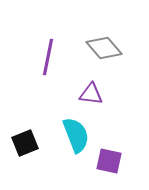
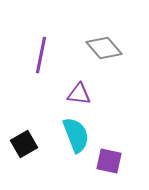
purple line: moved 7 px left, 2 px up
purple triangle: moved 12 px left
black square: moved 1 px left, 1 px down; rotated 8 degrees counterclockwise
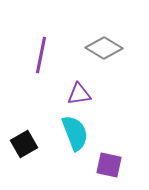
gray diamond: rotated 18 degrees counterclockwise
purple triangle: rotated 15 degrees counterclockwise
cyan semicircle: moved 1 px left, 2 px up
purple square: moved 4 px down
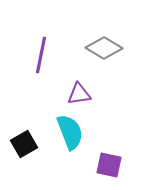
cyan semicircle: moved 5 px left, 1 px up
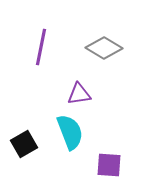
purple line: moved 8 px up
purple square: rotated 8 degrees counterclockwise
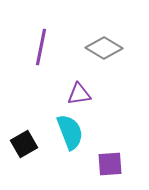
purple square: moved 1 px right, 1 px up; rotated 8 degrees counterclockwise
